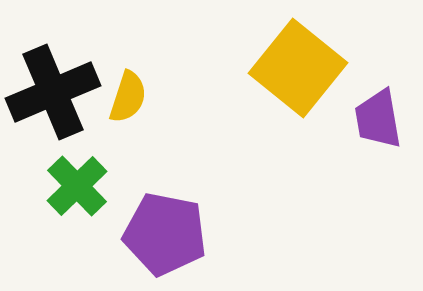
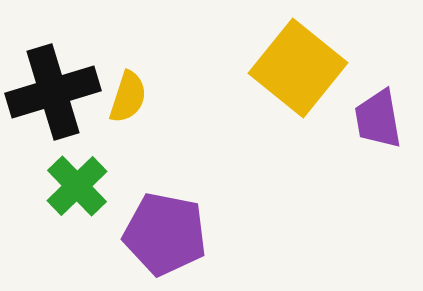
black cross: rotated 6 degrees clockwise
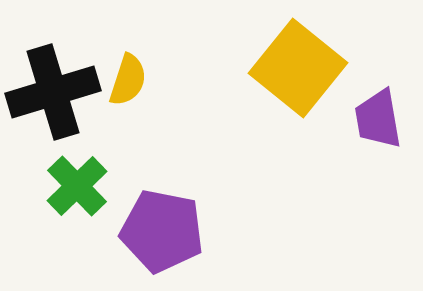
yellow semicircle: moved 17 px up
purple pentagon: moved 3 px left, 3 px up
